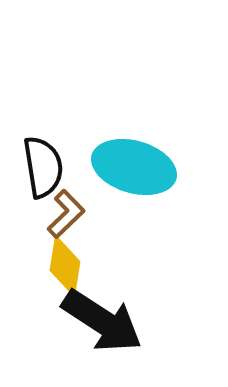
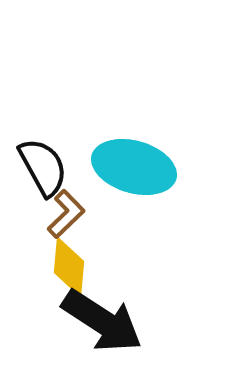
black semicircle: rotated 20 degrees counterclockwise
yellow diamond: moved 4 px right, 1 px down; rotated 4 degrees counterclockwise
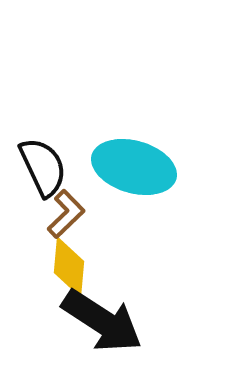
black semicircle: rotated 4 degrees clockwise
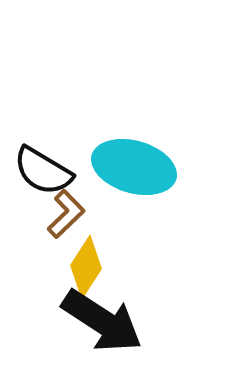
black semicircle: moved 4 px down; rotated 146 degrees clockwise
yellow diamond: moved 17 px right; rotated 28 degrees clockwise
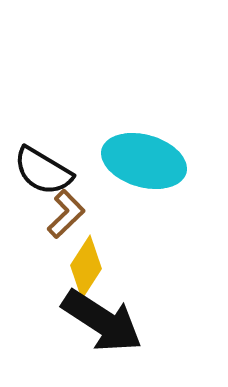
cyan ellipse: moved 10 px right, 6 px up
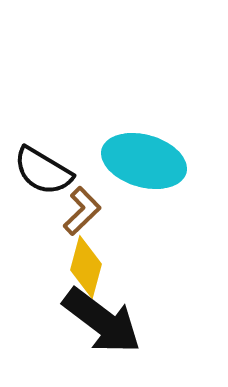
brown L-shape: moved 16 px right, 3 px up
yellow diamond: rotated 18 degrees counterclockwise
black arrow: rotated 4 degrees clockwise
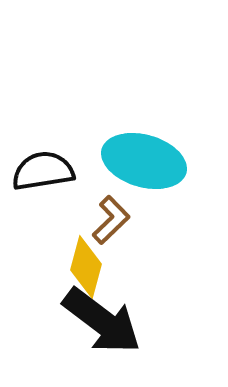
black semicircle: rotated 140 degrees clockwise
brown L-shape: moved 29 px right, 9 px down
